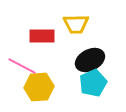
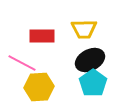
yellow trapezoid: moved 8 px right, 5 px down
pink line: moved 3 px up
cyan pentagon: rotated 12 degrees counterclockwise
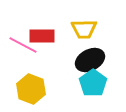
pink line: moved 1 px right, 18 px up
yellow hexagon: moved 8 px left, 2 px down; rotated 24 degrees clockwise
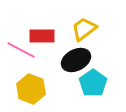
yellow trapezoid: rotated 144 degrees clockwise
pink line: moved 2 px left, 5 px down
black ellipse: moved 14 px left
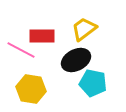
cyan pentagon: rotated 24 degrees counterclockwise
yellow hexagon: rotated 12 degrees counterclockwise
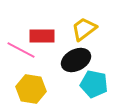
cyan pentagon: moved 1 px right, 1 px down
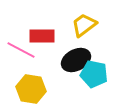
yellow trapezoid: moved 4 px up
cyan pentagon: moved 10 px up
